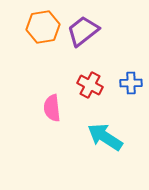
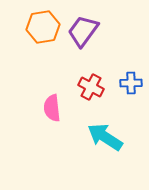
purple trapezoid: rotated 16 degrees counterclockwise
red cross: moved 1 px right, 2 px down
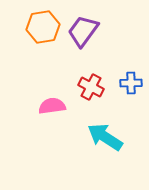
pink semicircle: moved 2 px up; rotated 88 degrees clockwise
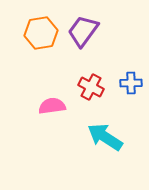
orange hexagon: moved 2 px left, 6 px down
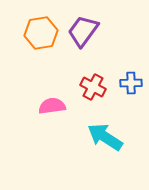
red cross: moved 2 px right
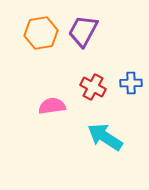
purple trapezoid: rotated 8 degrees counterclockwise
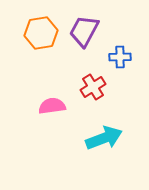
purple trapezoid: moved 1 px right
blue cross: moved 11 px left, 26 px up
red cross: rotated 30 degrees clockwise
cyan arrow: moved 1 px left, 1 px down; rotated 126 degrees clockwise
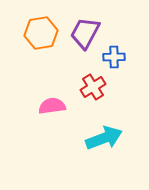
purple trapezoid: moved 1 px right, 2 px down
blue cross: moved 6 px left
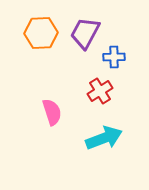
orange hexagon: rotated 8 degrees clockwise
red cross: moved 7 px right, 4 px down
pink semicircle: moved 6 px down; rotated 80 degrees clockwise
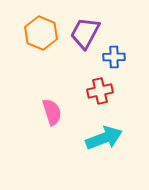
orange hexagon: rotated 24 degrees clockwise
red cross: rotated 20 degrees clockwise
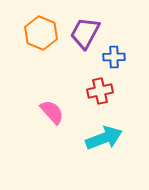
pink semicircle: rotated 24 degrees counterclockwise
